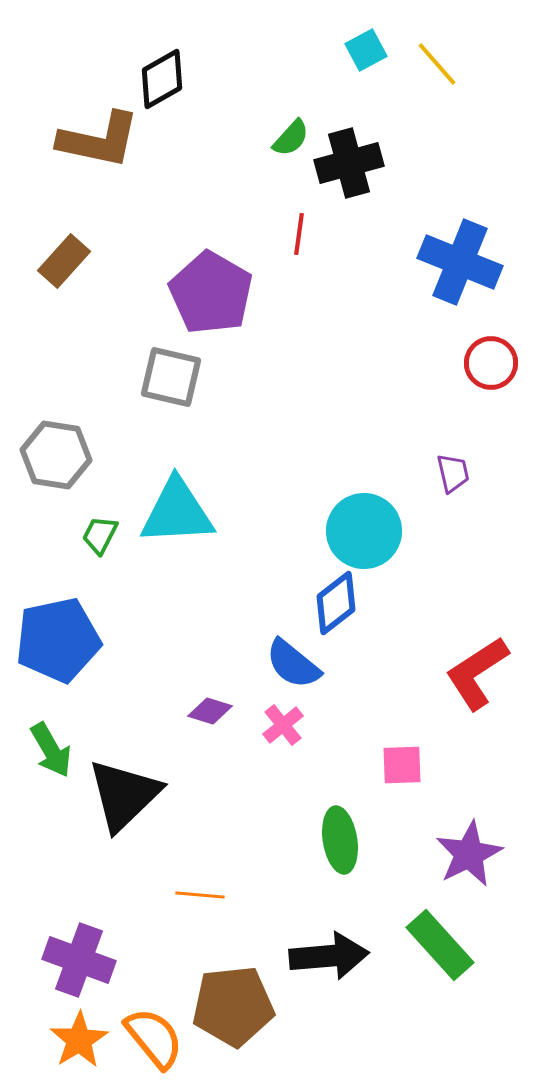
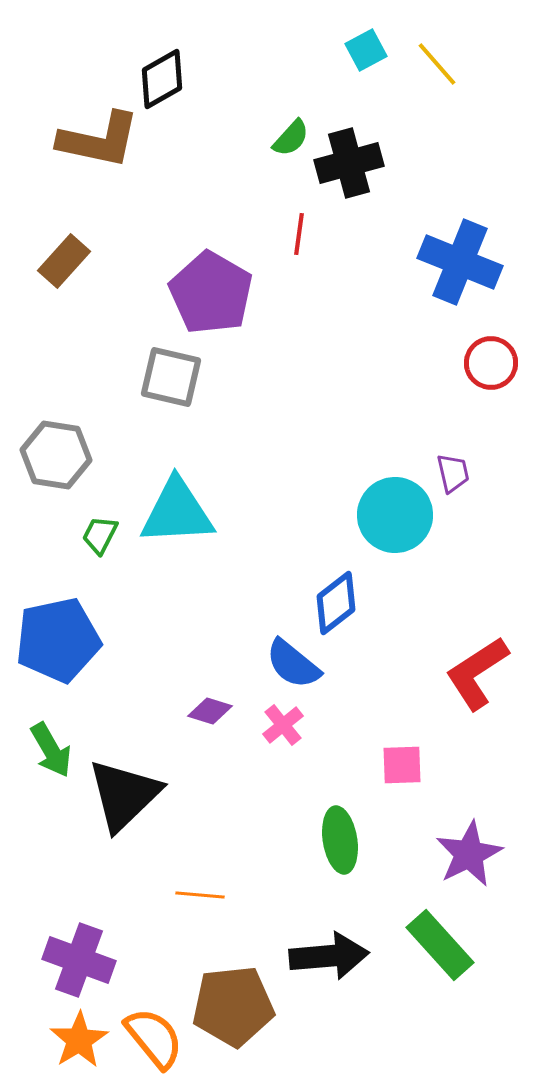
cyan circle: moved 31 px right, 16 px up
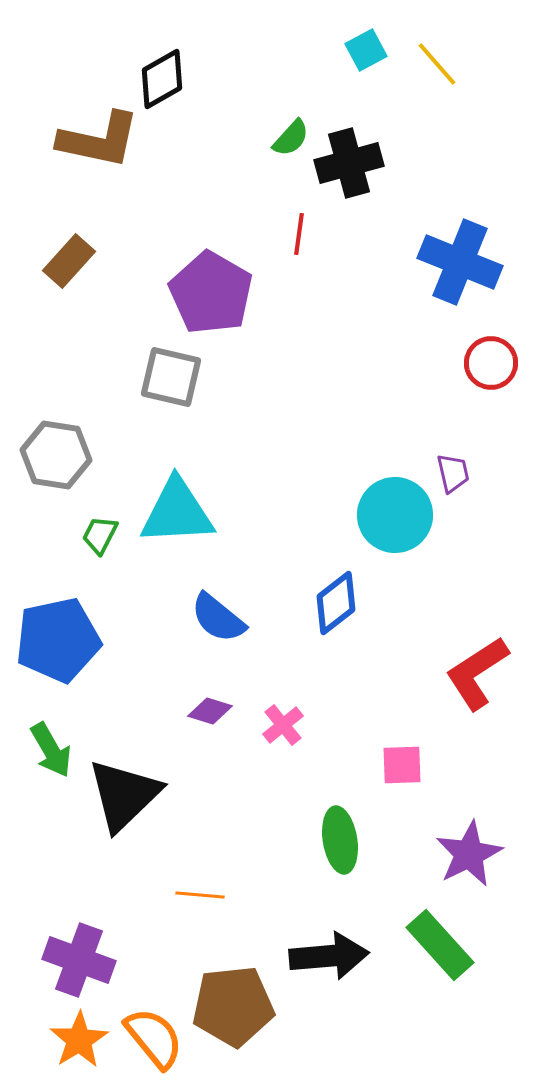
brown rectangle: moved 5 px right
blue semicircle: moved 75 px left, 46 px up
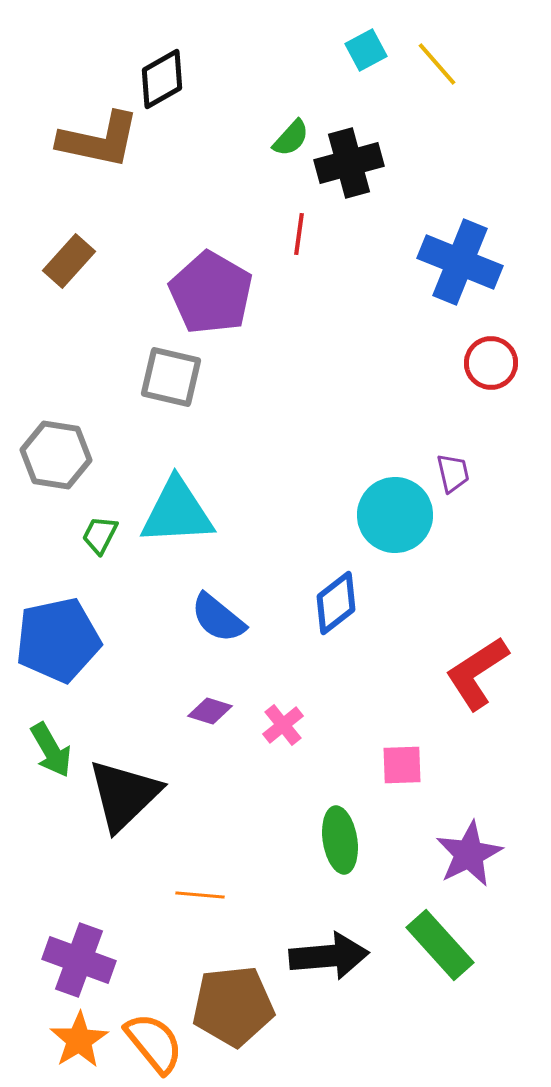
orange semicircle: moved 5 px down
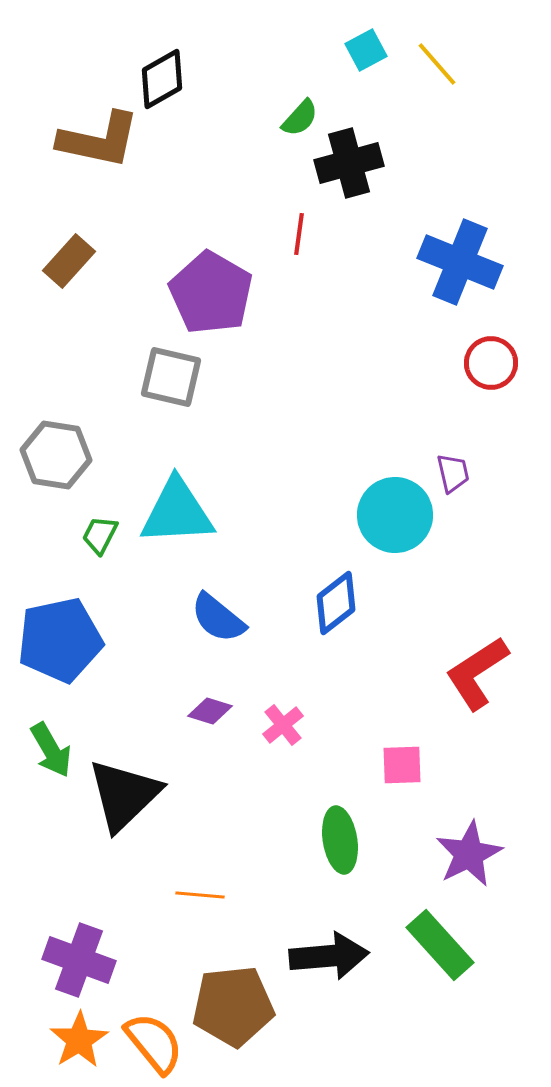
green semicircle: moved 9 px right, 20 px up
blue pentagon: moved 2 px right
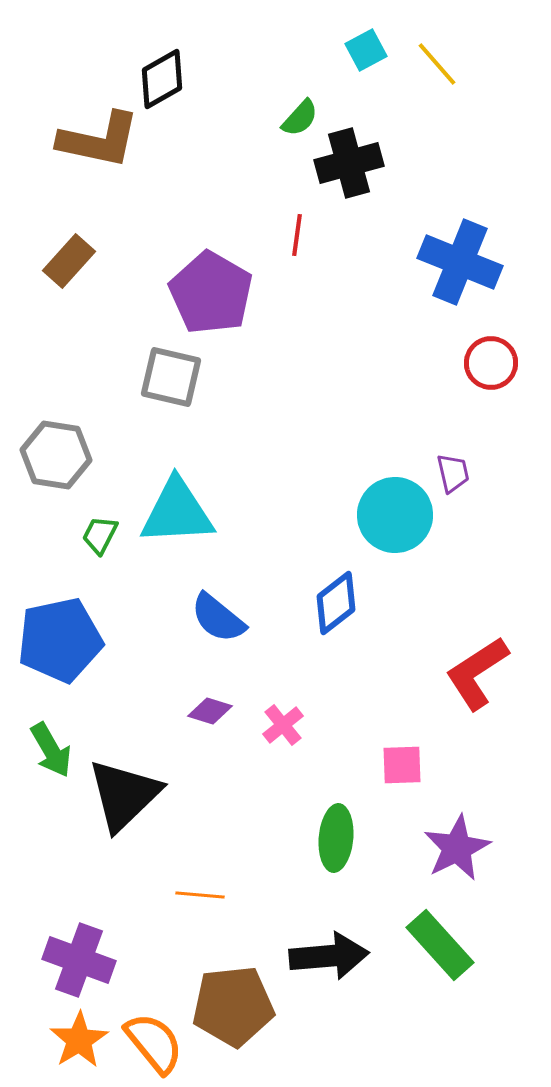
red line: moved 2 px left, 1 px down
green ellipse: moved 4 px left, 2 px up; rotated 14 degrees clockwise
purple star: moved 12 px left, 6 px up
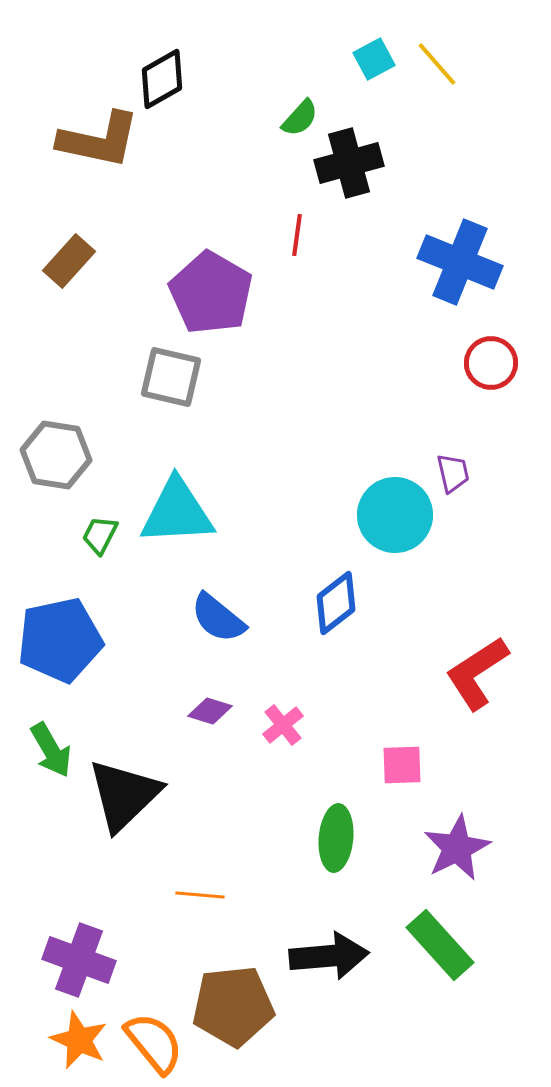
cyan square: moved 8 px right, 9 px down
orange star: rotated 16 degrees counterclockwise
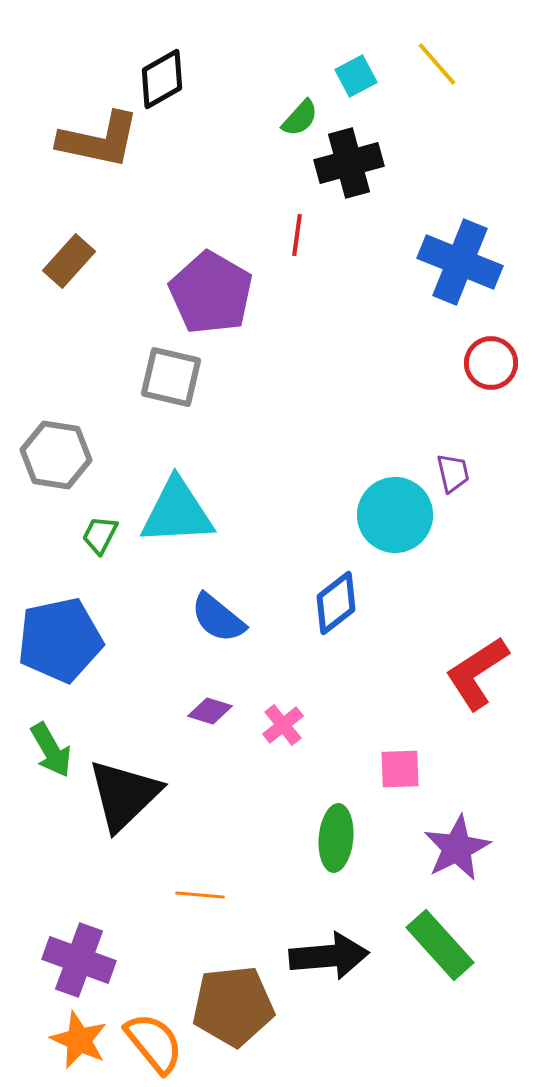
cyan square: moved 18 px left, 17 px down
pink square: moved 2 px left, 4 px down
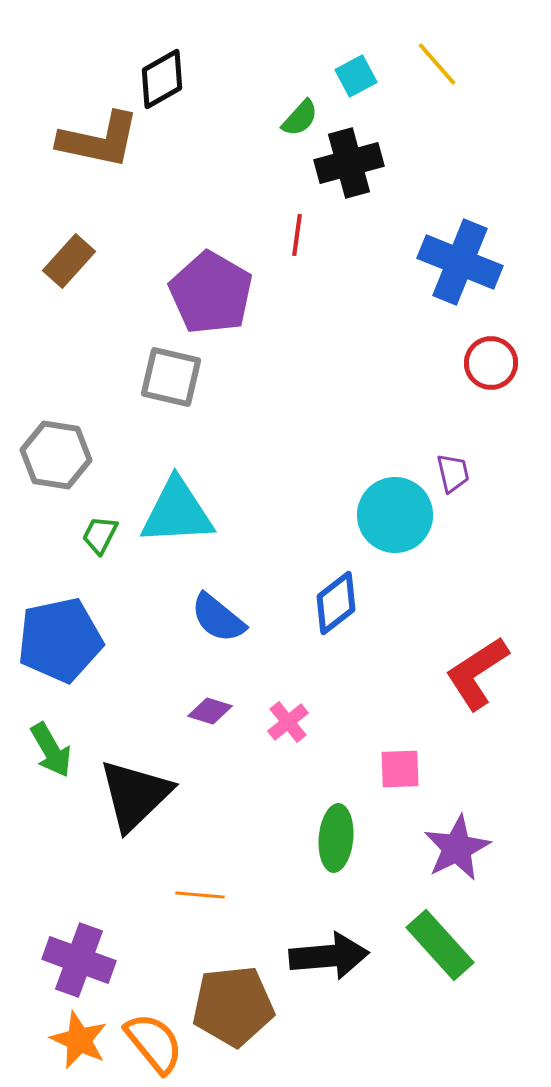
pink cross: moved 5 px right, 3 px up
black triangle: moved 11 px right
